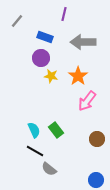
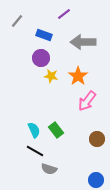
purple line: rotated 40 degrees clockwise
blue rectangle: moved 1 px left, 2 px up
gray semicircle: rotated 21 degrees counterclockwise
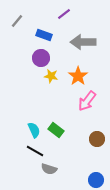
green rectangle: rotated 14 degrees counterclockwise
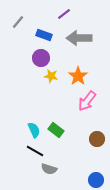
gray line: moved 1 px right, 1 px down
gray arrow: moved 4 px left, 4 px up
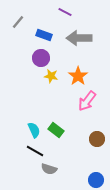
purple line: moved 1 px right, 2 px up; rotated 64 degrees clockwise
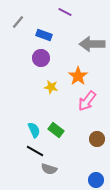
gray arrow: moved 13 px right, 6 px down
yellow star: moved 11 px down
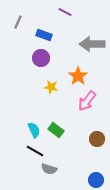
gray line: rotated 16 degrees counterclockwise
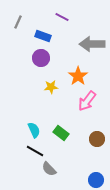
purple line: moved 3 px left, 5 px down
blue rectangle: moved 1 px left, 1 px down
yellow star: rotated 16 degrees counterclockwise
green rectangle: moved 5 px right, 3 px down
gray semicircle: rotated 28 degrees clockwise
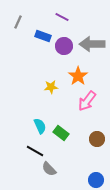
purple circle: moved 23 px right, 12 px up
cyan semicircle: moved 6 px right, 4 px up
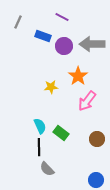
black line: moved 4 px right, 4 px up; rotated 60 degrees clockwise
gray semicircle: moved 2 px left
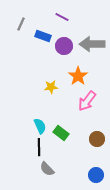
gray line: moved 3 px right, 2 px down
blue circle: moved 5 px up
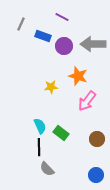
gray arrow: moved 1 px right
orange star: rotated 18 degrees counterclockwise
